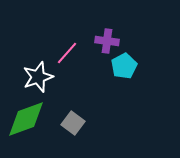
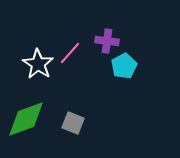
pink line: moved 3 px right
white star: moved 13 px up; rotated 20 degrees counterclockwise
gray square: rotated 15 degrees counterclockwise
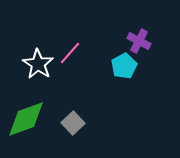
purple cross: moved 32 px right; rotated 20 degrees clockwise
gray square: rotated 25 degrees clockwise
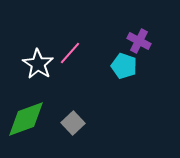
cyan pentagon: rotated 25 degrees counterclockwise
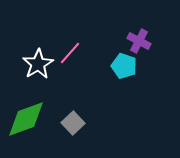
white star: rotated 8 degrees clockwise
